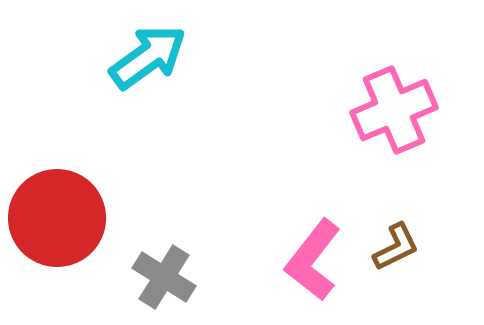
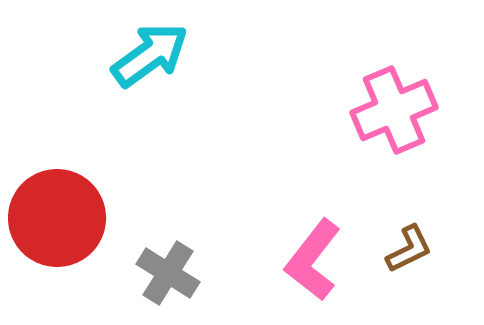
cyan arrow: moved 2 px right, 2 px up
brown L-shape: moved 13 px right, 2 px down
gray cross: moved 4 px right, 4 px up
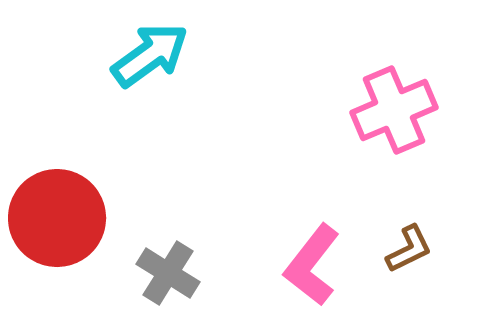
pink L-shape: moved 1 px left, 5 px down
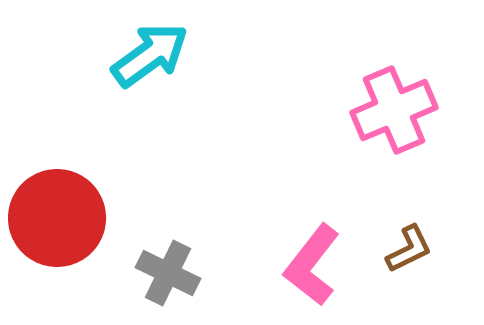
gray cross: rotated 6 degrees counterclockwise
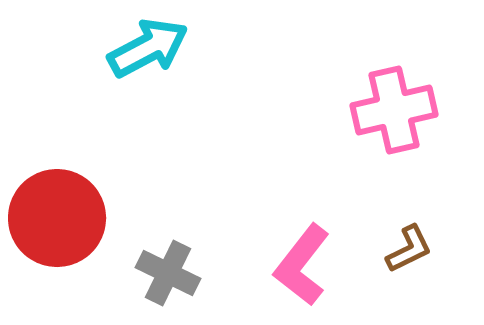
cyan arrow: moved 2 px left, 7 px up; rotated 8 degrees clockwise
pink cross: rotated 10 degrees clockwise
pink L-shape: moved 10 px left
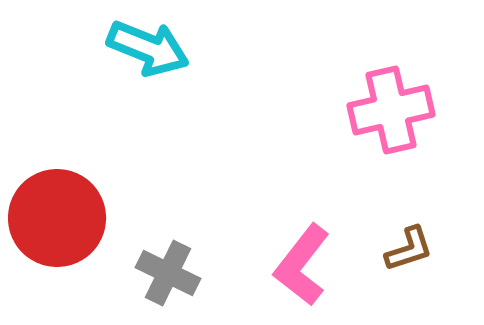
cyan arrow: rotated 50 degrees clockwise
pink cross: moved 3 px left
brown L-shape: rotated 8 degrees clockwise
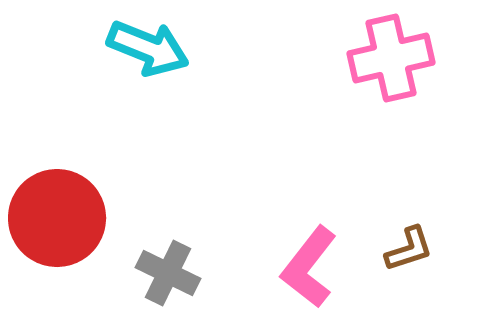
pink cross: moved 52 px up
pink L-shape: moved 7 px right, 2 px down
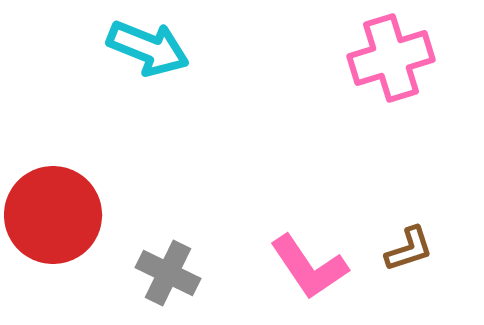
pink cross: rotated 4 degrees counterclockwise
red circle: moved 4 px left, 3 px up
pink L-shape: rotated 72 degrees counterclockwise
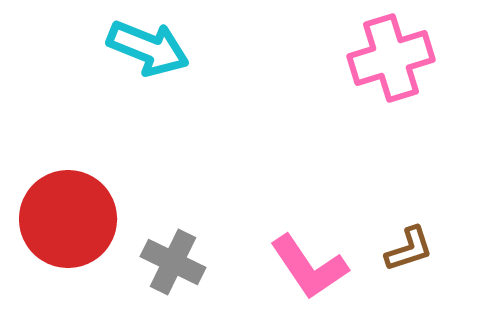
red circle: moved 15 px right, 4 px down
gray cross: moved 5 px right, 11 px up
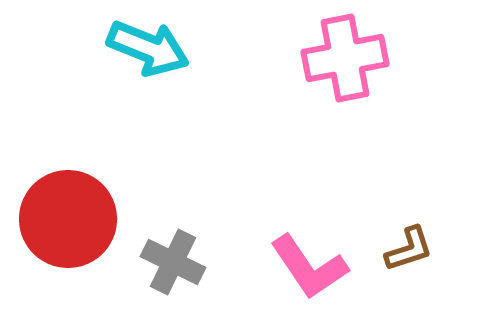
pink cross: moved 46 px left; rotated 6 degrees clockwise
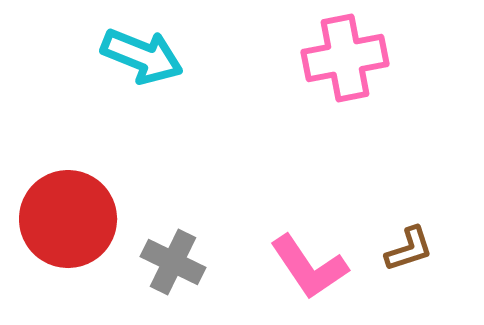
cyan arrow: moved 6 px left, 8 px down
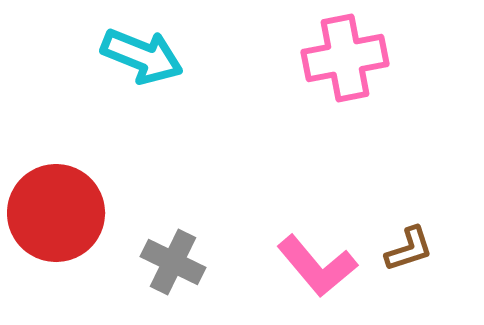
red circle: moved 12 px left, 6 px up
pink L-shape: moved 8 px right, 1 px up; rotated 6 degrees counterclockwise
